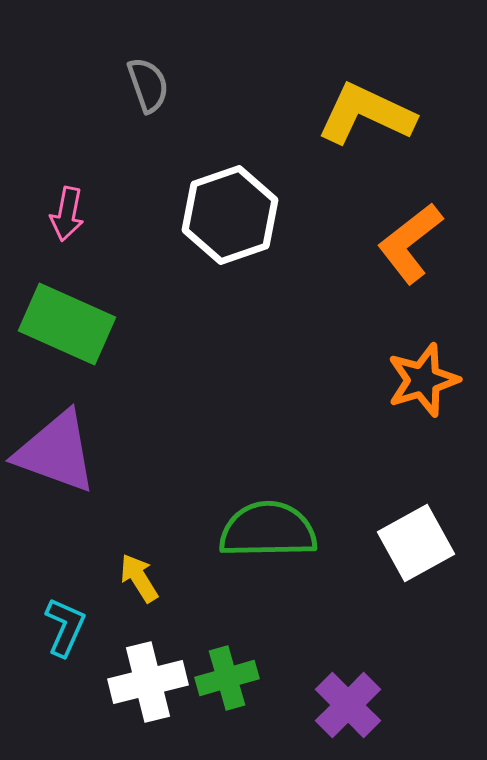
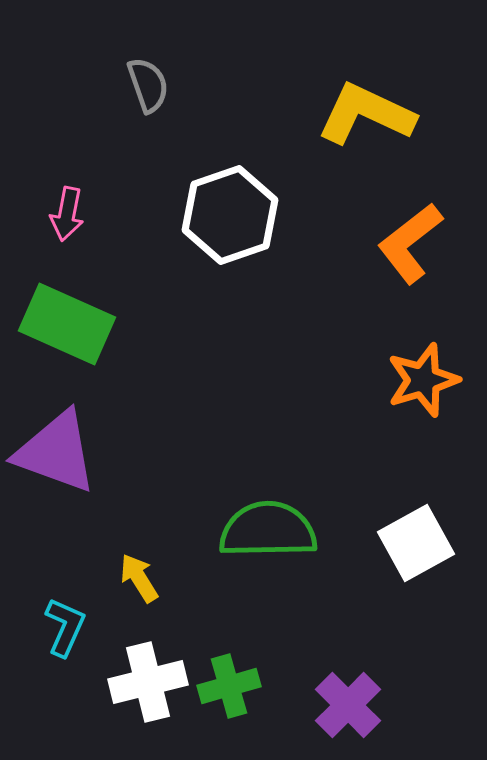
green cross: moved 2 px right, 8 px down
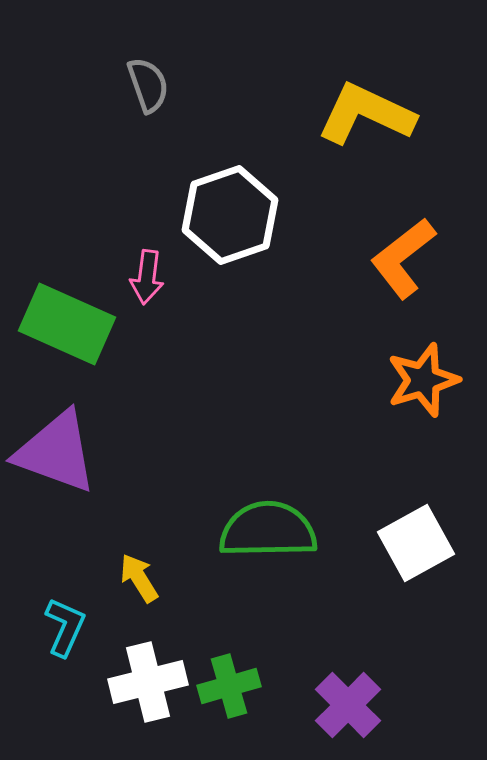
pink arrow: moved 80 px right, 63 px down; rotated 4 degrees counterclockwise
orange L-shape: moved 7 px left, 15 px down
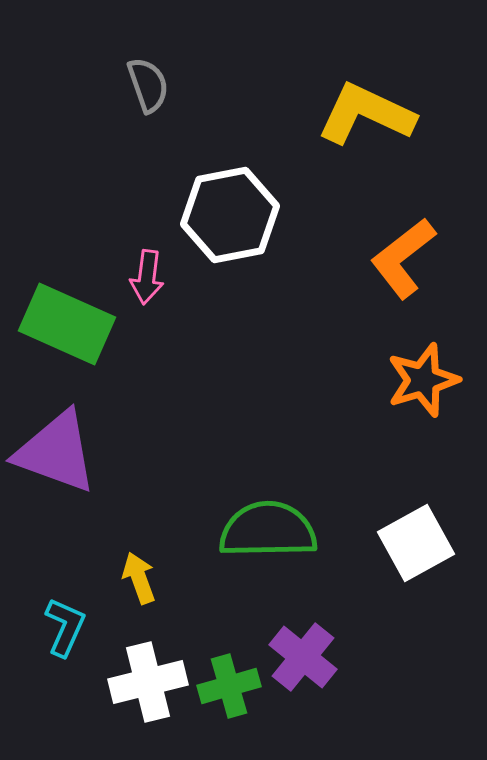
white hexagon: rotated 8 degrees clockwise
yellow arrow: rotated 12 degrees clockwise
purple cross: moved 45 px left, 48 px up; rotated 6 degrees counterclockwise
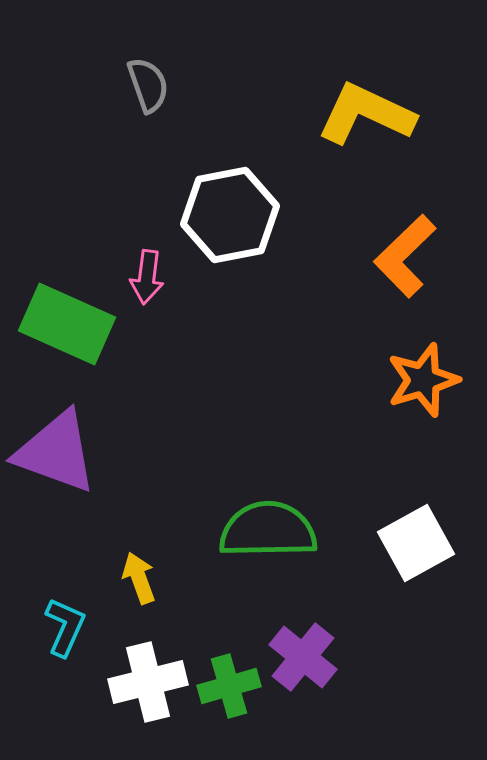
orange L-shape: moved 2 px right, 2 px up; rotated 6 degrees counterclockwise
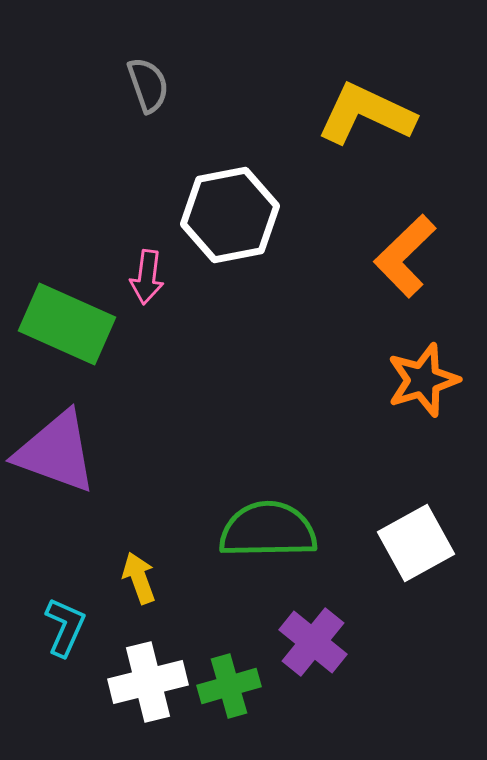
purple cross: moved 10 px right, 15 px up
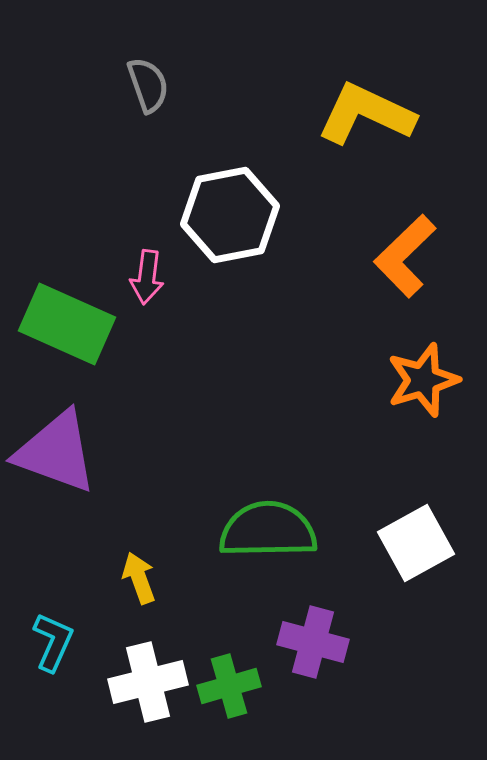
cyan L-shape: moved 12 px left, 15 px down
purple cross: rotated 24 degrees counterclockwise
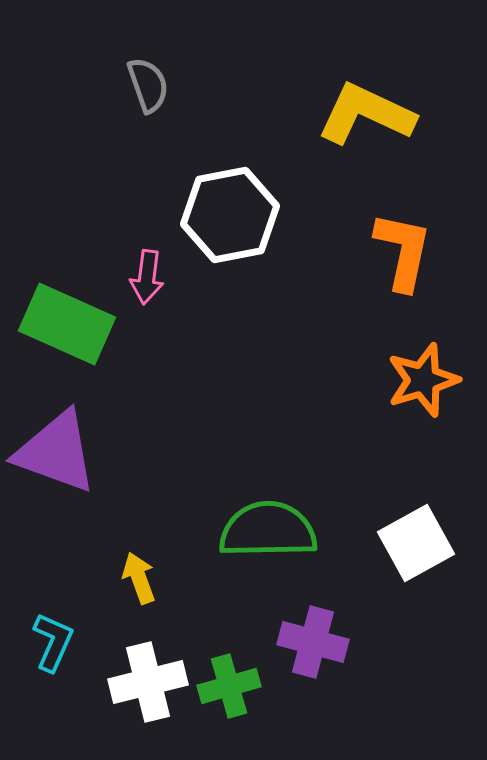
orange L-shape: moved 2 px left, 5 px up; rotated 146 degrees clockwise
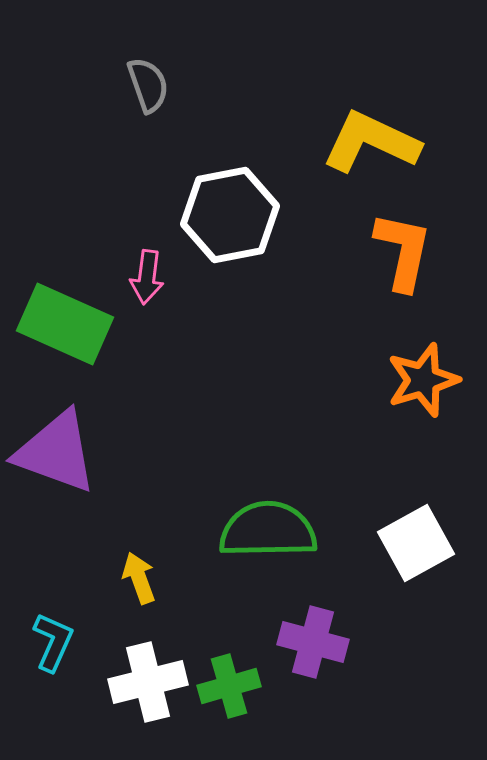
yellow L-shape: moved 5 px right, 28 px down
green rectangle: moved 2 px left
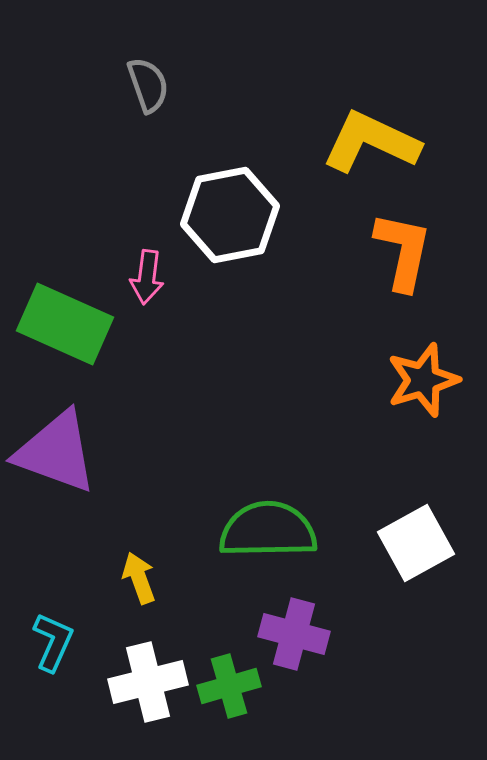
purple cross: moved 19 px left, 8 px up
